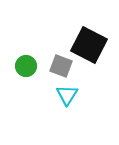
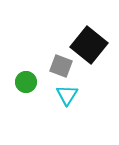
black square: rotated 12 degrees clockwise
green circle: moved 16 px down
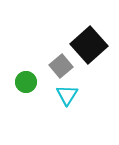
black square: rotated 9 degrees clockwise
gray square: rotated 30 degrees clockwise
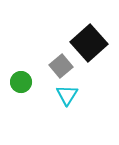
black square: moved 2 px up
green circle: moved 5 px left
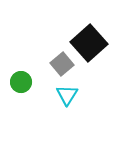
gray square: moved 1 px right, 2 px up
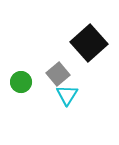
gray square: moved 4 px left, 10 px down
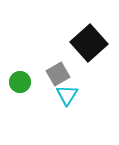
gray square: rotated 10 degrees clockwise
green circle: moved 1 px left
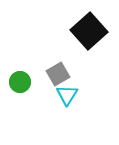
black square: moved 12 px up
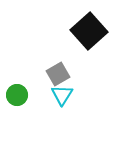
green circle: moved 3 px left, 13 px down
cyan triangle: moved 5 px left
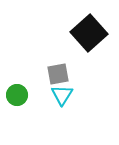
black square: moved 2 px down
gray square: rotated 20 degrees clockwise
